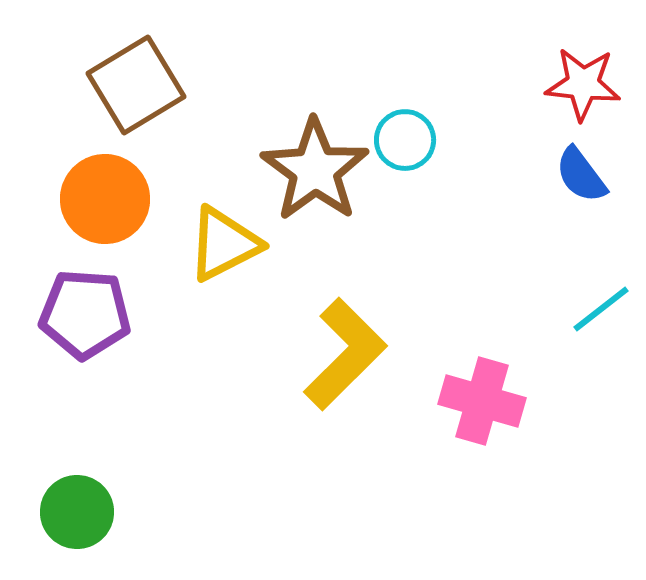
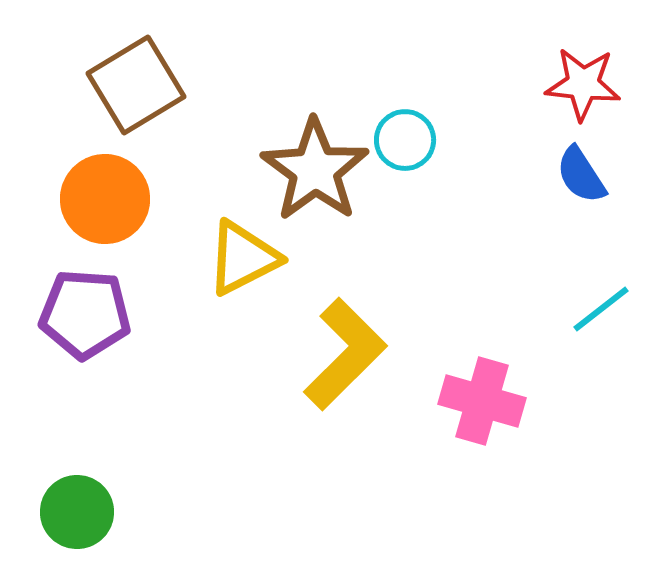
blue semicircle: rotated 4 degrees clockwise
yellow triangle: moved 19 px right, 14 px down
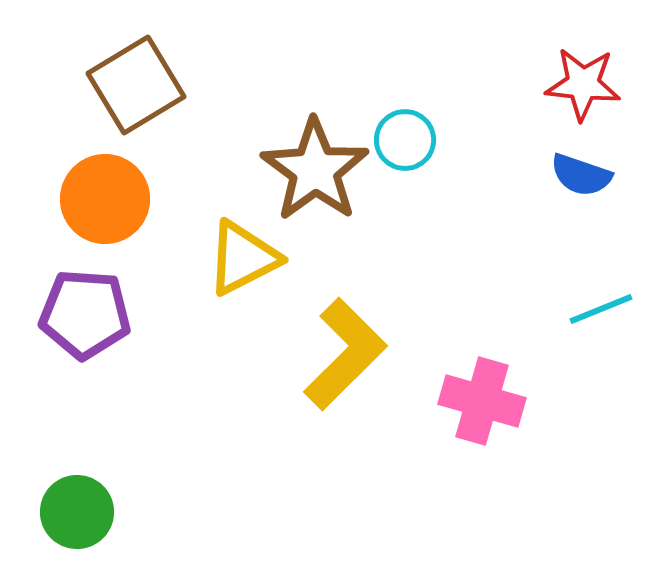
blue semicircle: rotated 38 degrees counterclockwise
cyan line: rotated 16 degrees clockwise
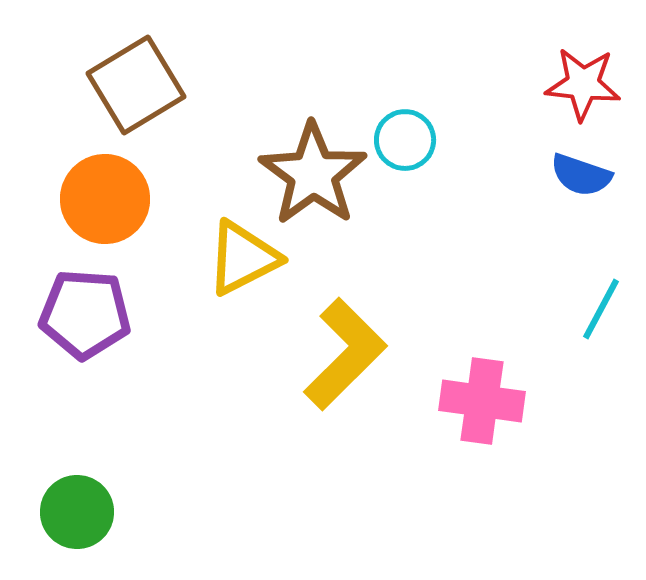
brown star: moved 2 px left, 4 px down
cyan line: rotated 40 degrees counterclockwise
pink cross: rotated 8 degrees counterclockwise
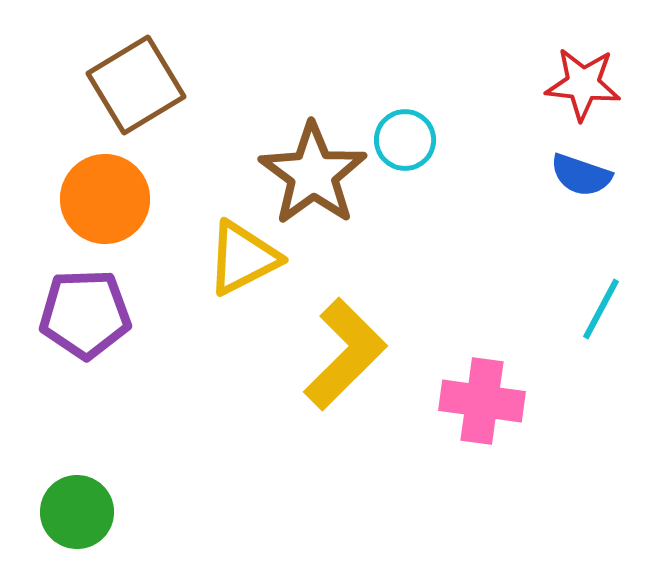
purple pentagon: rotated 6 degrees counterclockwise
